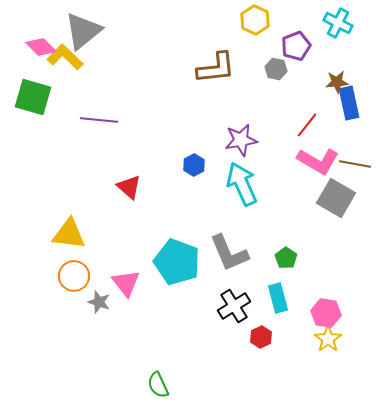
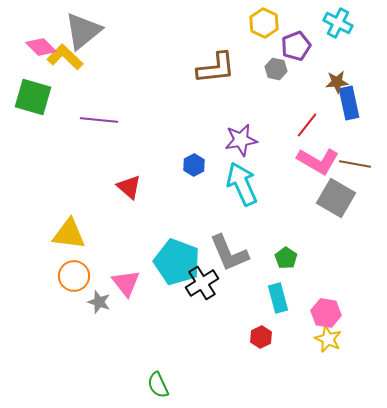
yellow hexagon: moved 9 px right, 3 px down
black cross: moved 32 px left, 23 px up
yellow star: rotated 12 degrees counterclockwise
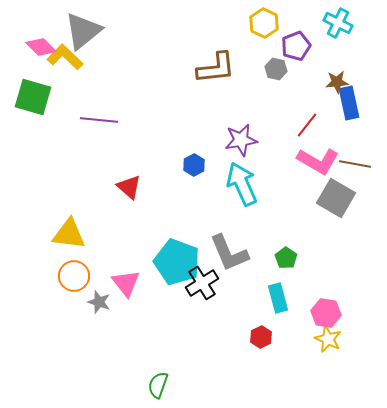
green semicircle: rotated 44 degrees clockwise
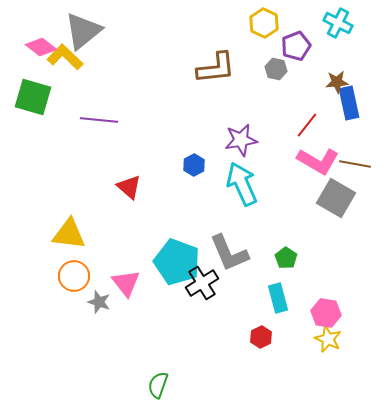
pink diamond: rotated 8 degrees counterclockwise
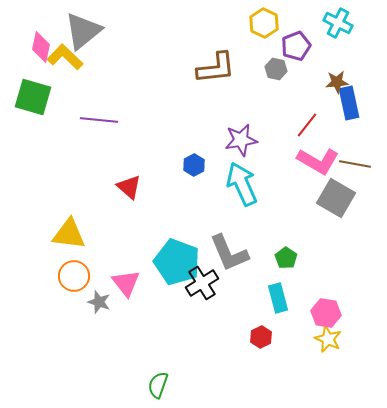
pink diamond: rotated 64 degrees clockwise
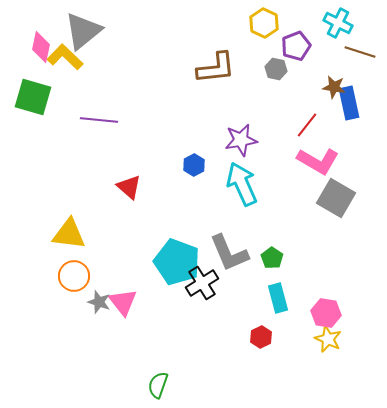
brown star: moved 3 px left, 5 px down; rotated 15 degrees clockwise
brown line: moved 5 px right, 112 px up; rotated 8 degrees clockwise
green pentagon: moved 14 px left
pink triangle: moved 3 px left, 19 px down
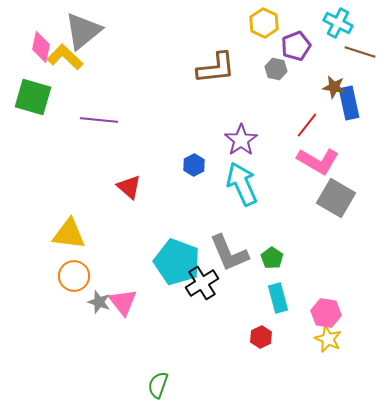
purple star: rotated 24 degrees counterclockwise
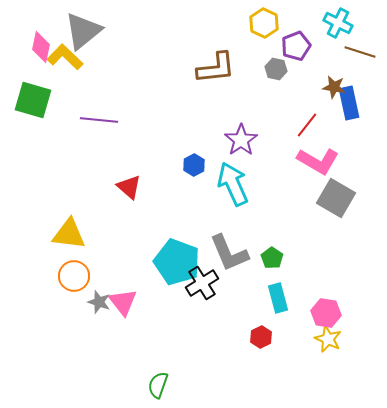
green square: moved 3 px down
cyan arrow: moved 9 px left
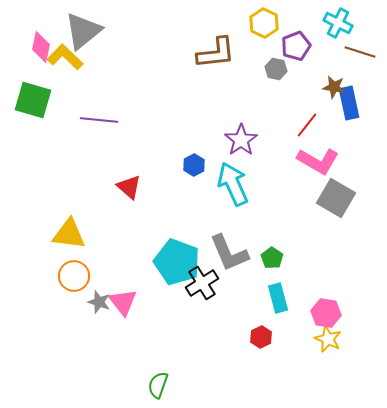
brown L-shape: moved 15 px up
